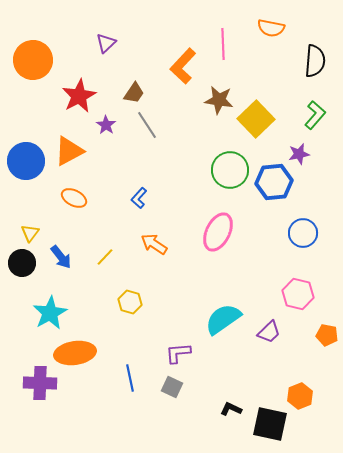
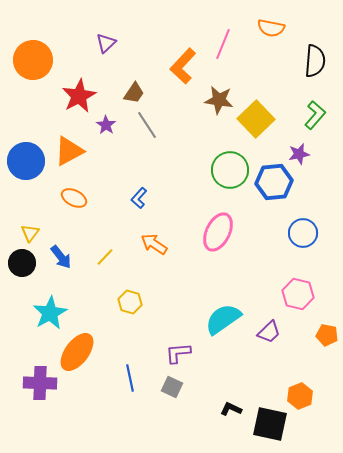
pink line at (223, 44): rotated 24 degrees clockwise
orange ellipse at (75, 353): moved 2 px right, 1 px up; rotated 45 degrees counterclockwise
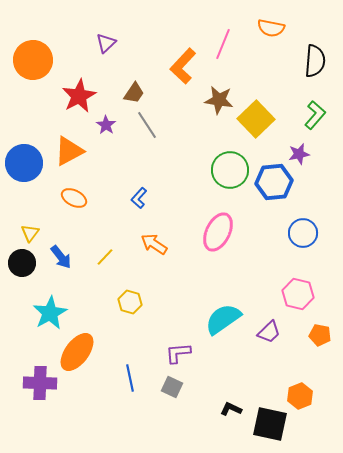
blue circle at (26, 161): moved 2 px left, 2 px down
orange pentagon at (327, 335): moved 7 px left
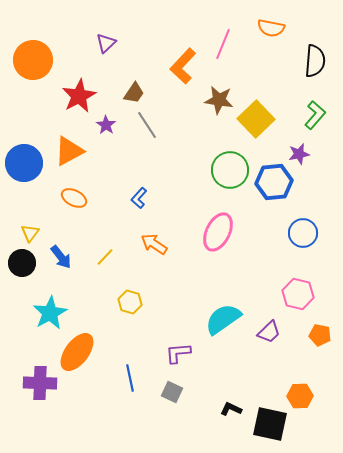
gray square at (172, 387): moved 5 px down
orange hexagon at (300, 396): rotated 20 degrees clockwise
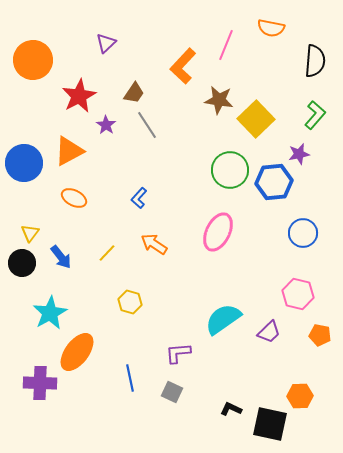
pink line at (223, 44): moved 3 px right, 1 px down
yellow line at (105, 257): moved 2 px right, 4 px up
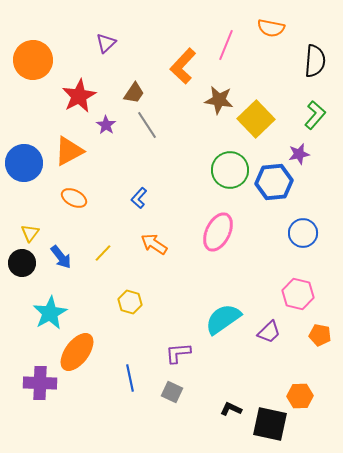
yellow line at (107, 253): moved 4 px left
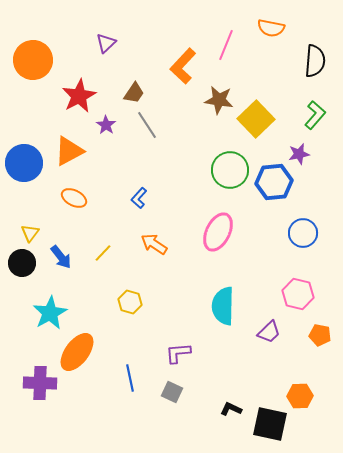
cyan semicircle at (223, 319): moved 13 px up; rotated 54 degrees counterclockwise
